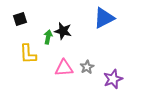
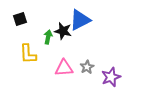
blue triangle: moved 24 px left, 2 px down
purple star: moved 2 px left, 2 px up
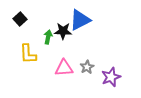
black square: rotated 24 degrees counterclockwise
black star: rotated 12 degrees counterclockwise
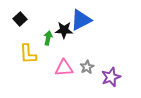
blue triangle: moved 1 px right
black star: moved 1 px right, 1 px up
green arrow: moved 1 px down
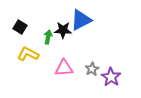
black square: moved 8 px down; rotated 16 degrees counterclockwise
black star: moved 1 px left
green arrow: moved 1 px up
yellow L-shape: rotated 120 degrees clockwise
gray star: moved 5 px right, 2 px down
purple star: rotated 18 degrees counterclockwise
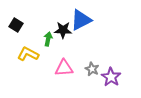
black square: moved 4 px left, 2 px up
green arrow: moved 2 px down
gray star: rotated 16 degrees counterclockwise
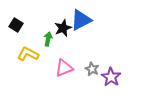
black star: moved 2 px up; rotated 24 degrees counterclockwise
pink triangle: rotated 18 degrees counterclockwise
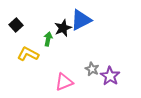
black square: rotated 16 degrees clockwise
pink triangle: moved 14 px down
purple star: moved 1 px left, 1 px up
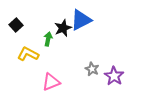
purple star: moved 4 px right
pink triangle: moved 13 px left
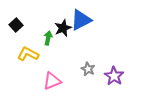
green arrow: moved 1 px up
gray star: moved 4 px left
pink triangle: moved 1 px right, 1 px up
